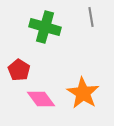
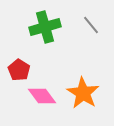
gray line: moved 8 px down; rotated 30 degrees counterclockwise
green cross: rotated 32 degrees counterclockwise
pink diamond: moved 1 px right, 3 px up
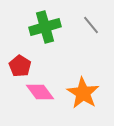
red pentagon: moved 1 px right, 4 px up
pink diamond: moved 2 px left, 4 px up
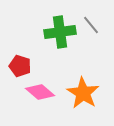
green cross: moved 15 px right, 5 px down; rotated 8 degrees clockwise
red pentagon: rotated 15 degrees counterclockwise
pink diamond: rotated 12 degrees counterclockwise
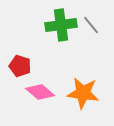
green cross: moved 1 px right, 7 px up
orange star: rotated 24 degrees counterclockwise
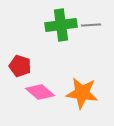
gray line: rotated 54 degrees counterclockwise
orange star: moved 1 px left
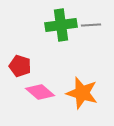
orange star: rotated 8 degrees clockwise
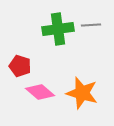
green cross: moved 3 px left, 4 px down
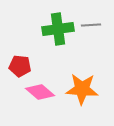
red pentagon: rotated 10 degrees counterclockwise
orange star: moved 4 px up; rotated 12 degrees counterclockwise
